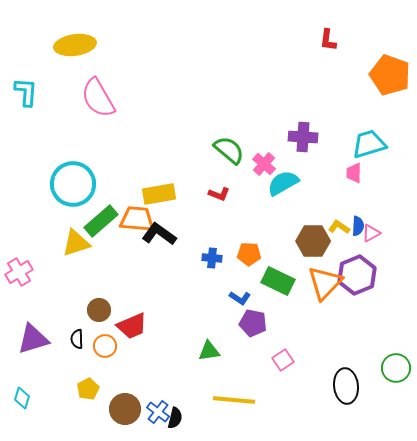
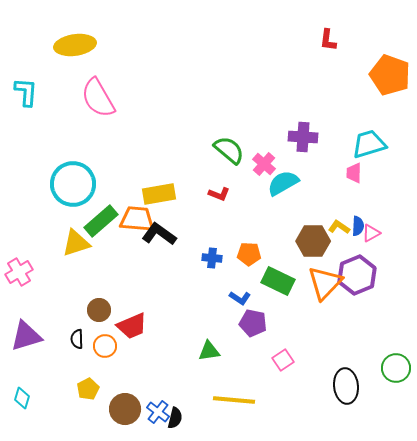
purple triangle at (33, 339): moved 7 px left, 3 px up
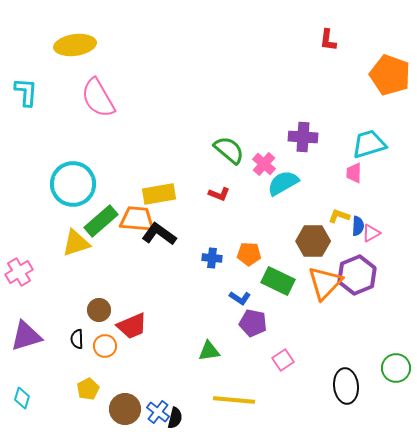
yellow L-shape at (339, 227): moved 11 px up; rotated 15 degrees counterclockwise
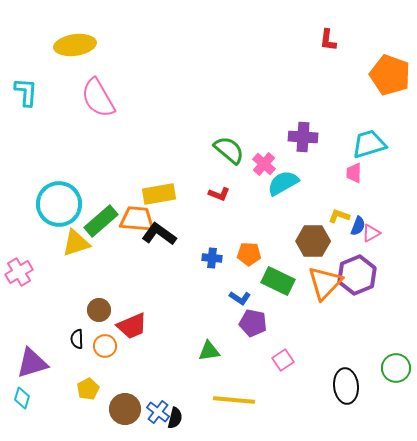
cyan circle at (73, 184): moved 14 px left, 20 px down
blue semicircle at (358, 226): rotated 18 degrees clockwise
purple triangle at (26, 336): moved 6 px right, 27 px down
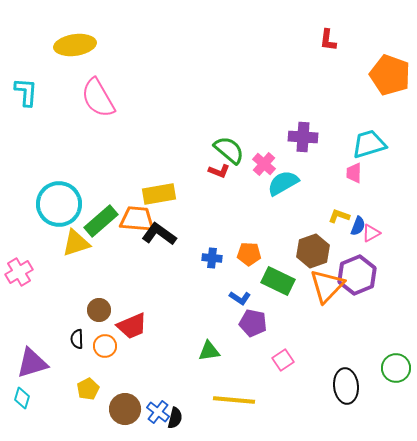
red L-shape at (219, 194): moved 23 px up
brown hexagon at (313, 241): moved 10 px down; rotated 20 degrees counterclockwise
orange triangle at (325, 283): moved 2 px right, 3 px down
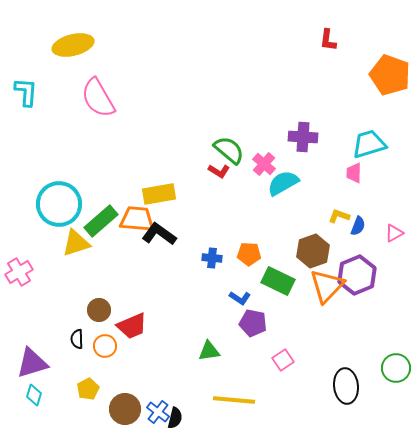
yellow ellipse at (75, 45): moved 2 px left; rotated 6 degrees counterclockwise
red L-shape at (219, 171): rotated 10 degrees clockwise
pink triangle at (371, 233): moved 23 px right
cyan diamond at (22, 398): moved 12 px right, 3 px up
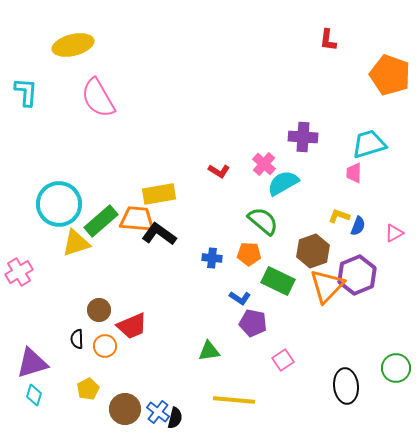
green semicircle at (229, 150): moved 34 px right, 71 px down
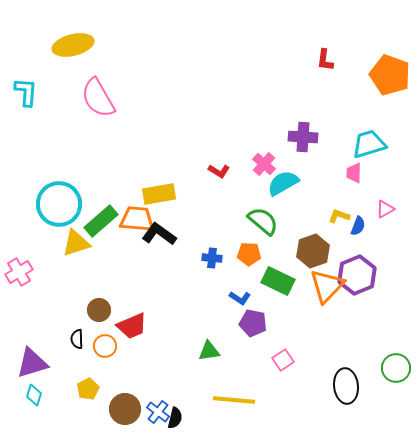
red L-shape at (328, 40): moved 3 px left, 20 px down
pink triangle at (394, 233): moved 9 px left, 24 px up
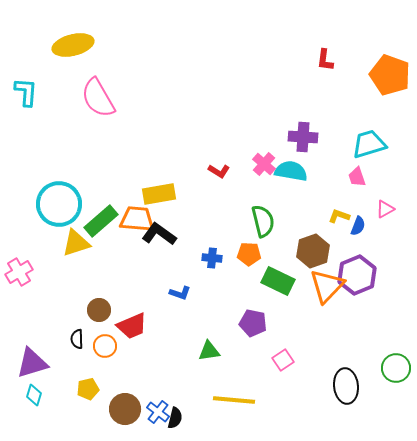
pink trapezoid at (354, 173): moved 3 px right, 4 px down; rotated 20 degrees counterclockwise
cyan semicircle at (283, 183): moved 8 px right, 12 px up; rotated 40 degrees clockwise
green semicircle at (263, 221): rotated 36 degrees clockwise
blue L-shape at (240, 298): moved 60 px left, 5 px up; rotated 15 degrees counterclockwise
yellow pentagon at (88, 389): rotated 15 degrees clockwise
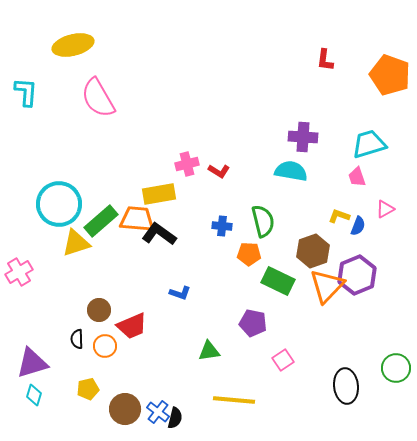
pink cross at (264, 164): moved 77 px left; rotated 35 degrees clockwise
blue cross at (212, 258): moved 10 px right, 32 px up
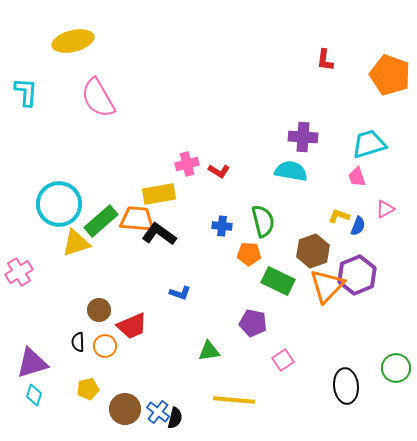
yellow ellipse at (73, 45): moved 4 px up
black semicircle at (77, 339): moved 1 px right, 3 px down
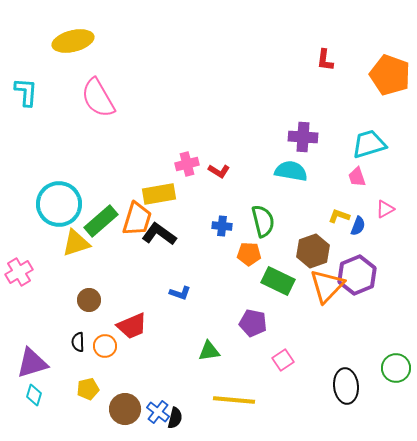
orange trapezoid at (137, 219): rotated 102 degrees clockwise
brown circle at (99, 310): moved 10 px left, 10 px up
